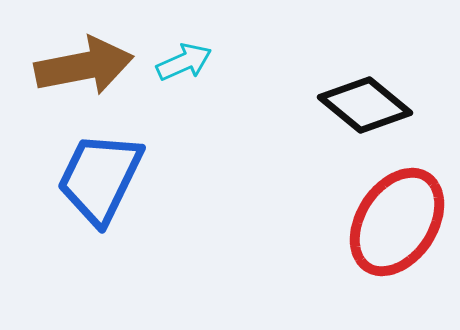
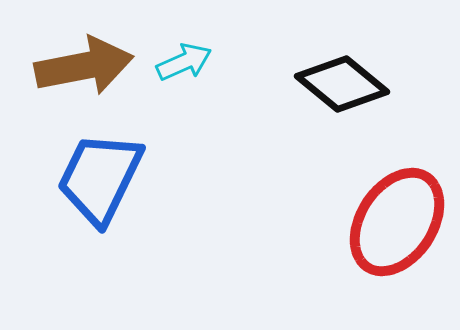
black diamond: moved 23 px left, 21 px up
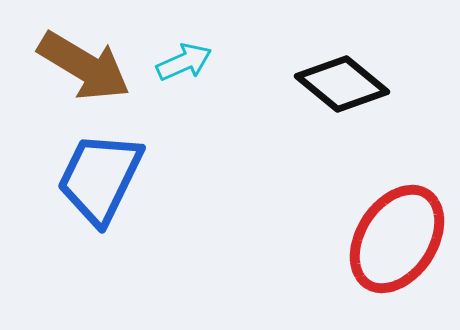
brown arrow: rotated 42 degrees clockwise
red ellipse: moved 17 px down
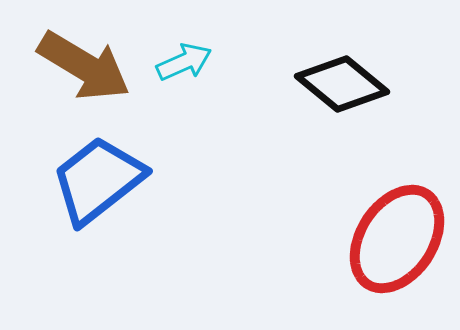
blue trapezoid: moved 2 px left, 2 px down; rotated 26 degrees clockwise
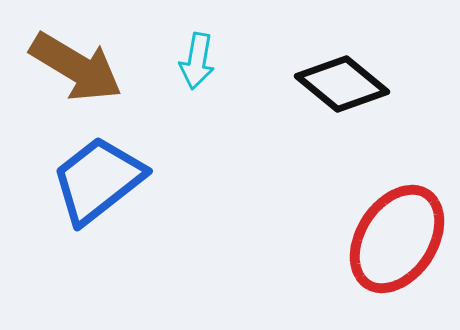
cyan arrow: moved 13 px right, 1 px up; rotated 124 degrees clockwise
brown arrow: moved 8 px left, 1 px down
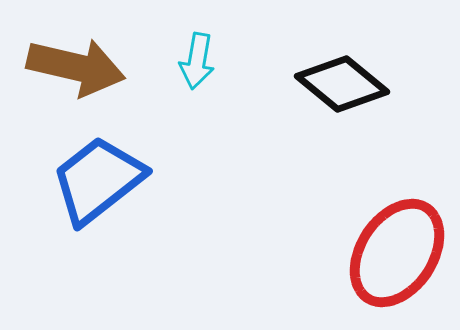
brown arrow: rotated 18 degrees counterclockwise
red ellipse: moved 14 px down
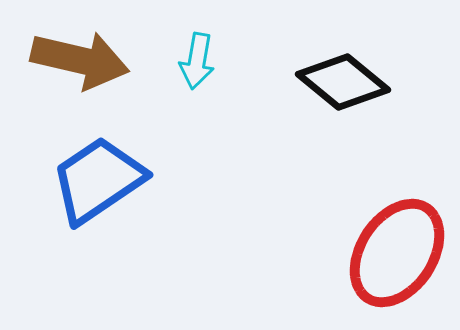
brown arrow: moved 4 px right, 7 px up
black diamond: moved 1 px right, 2 px up
blue trapezoid: rotated 4 degrees clockwise
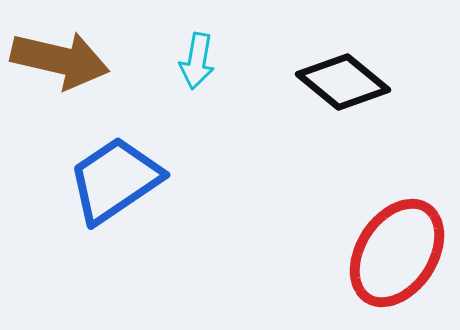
brown arrow: moved 20 px left
blue trapezoid: moved 17 px right
